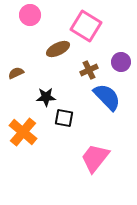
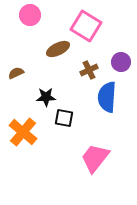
blue semicircle: rotated 132 degrees counterclockwise
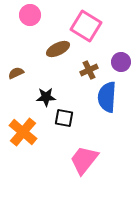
pink trapezoid: moved 11 px left, 2 px down
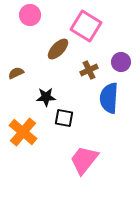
brown ellipse: rotated 20 degrees counterclockwise
blue semicircle: moved 2 px right, 1 px down
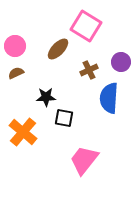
pink circle: moved 15 px left, 31 px down
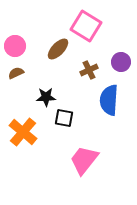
blue semicircle: moved 2 px down
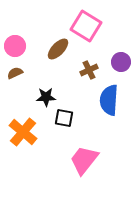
brown semicircle: moved 1 px left
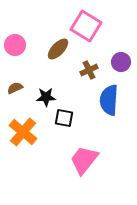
pink circle: moved 1 px up
brown semicircle: moved 15 px down
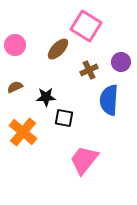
brown semicircle: moved 1 px up
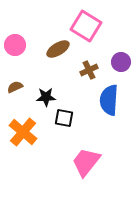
brown ellipse: rotated 15 degrees clockwise
pink trapezoid: moved 2 px right, 2 px down
